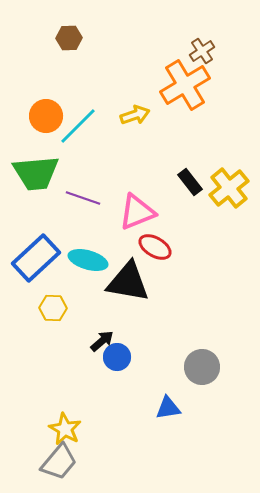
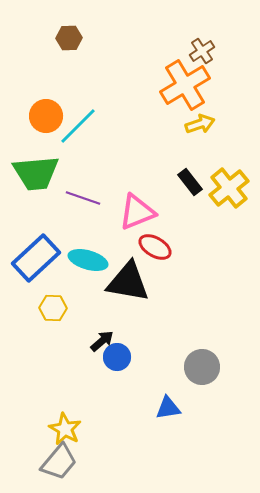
yellow arrow: moved 65 px right, 9 px down
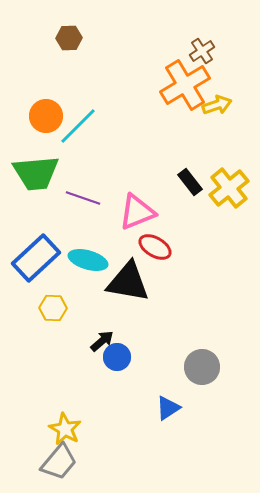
yellow arrow: moved 17 px right, 19 px up
blue triangle: rotated 24 degrees counterclockwise
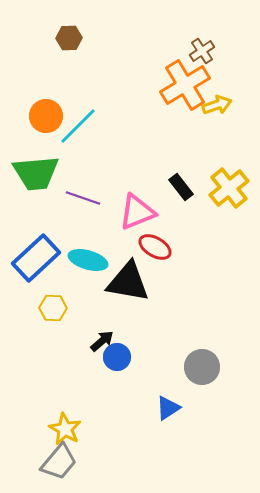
black rectangle: moved 9 px left, 5 px down
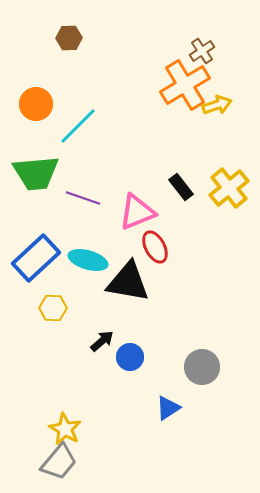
orange circle: moved 10 px left, 12 px up
red ellipse: rotated 32 degrees clockwise
blue circle: moved 13 px right
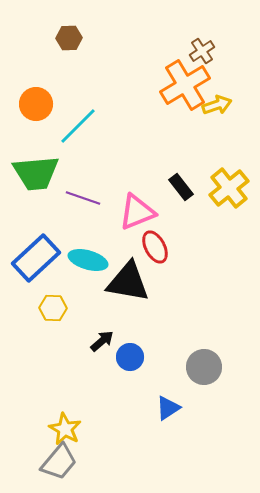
gray circle: moved 2 px right
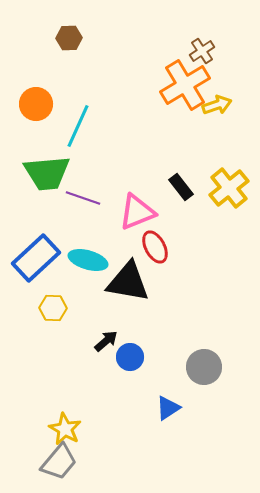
cyan line: rotated 21 degrees counterclockwise
green trapezoid: moved 11 px right
black arrow: moved 4 px right
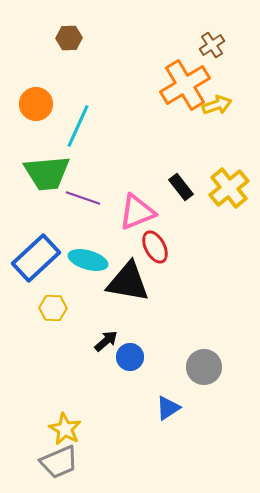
brown cross: moved 10 px right, 6 px up
gray trapezoid: rotated 27 degrees clockwise
